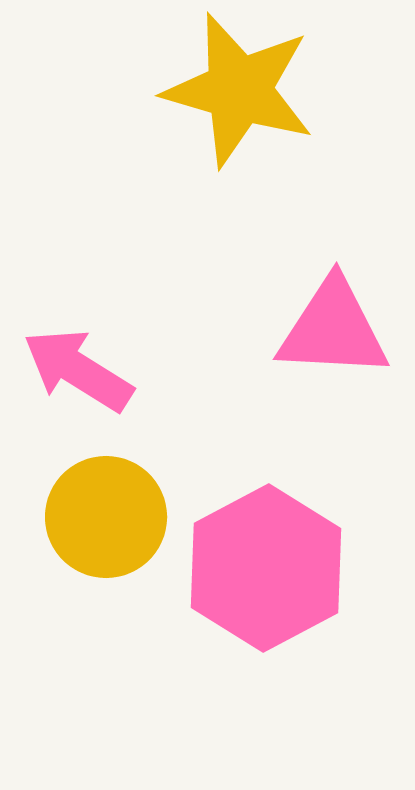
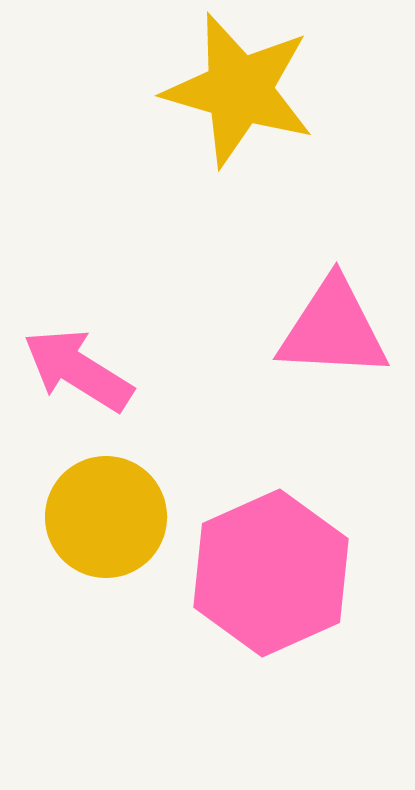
pink hexagon: moved 5 px right, 5 px down; rotated 4 degrees clockwise
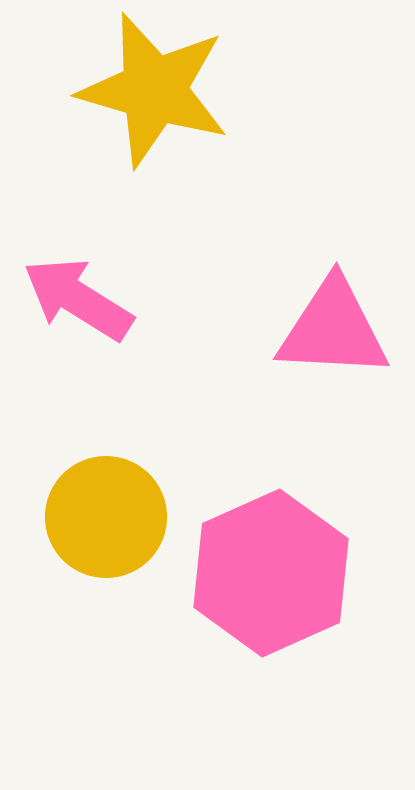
yellow star: moved 85 px left
pink arrow: moved 71 px up
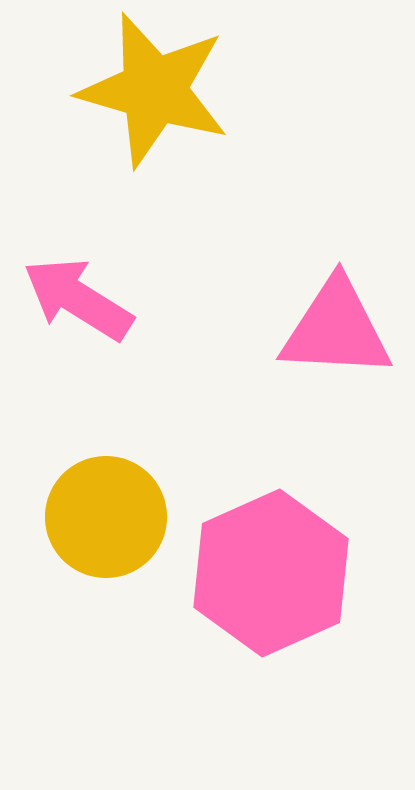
pink triangle: moved 3 px right
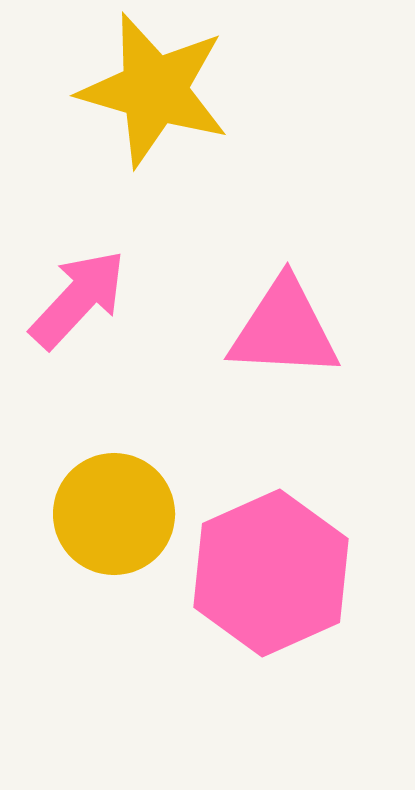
pink arrow: rotated 101 degrees clockwise
pink triangle: moved 52 px left
yellow circle: moved 8 px right, 3 px up
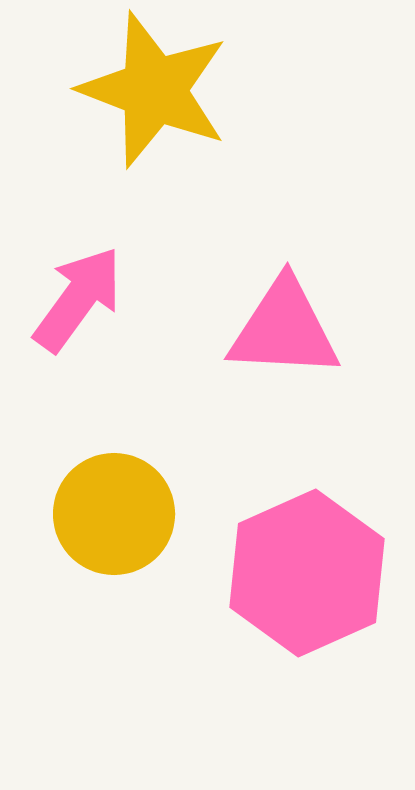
yellow star: rotated 5 degrees clockwise
pink arrow: rotated 7 degrees counterclockwise
pink hexagon: moved 36 px right
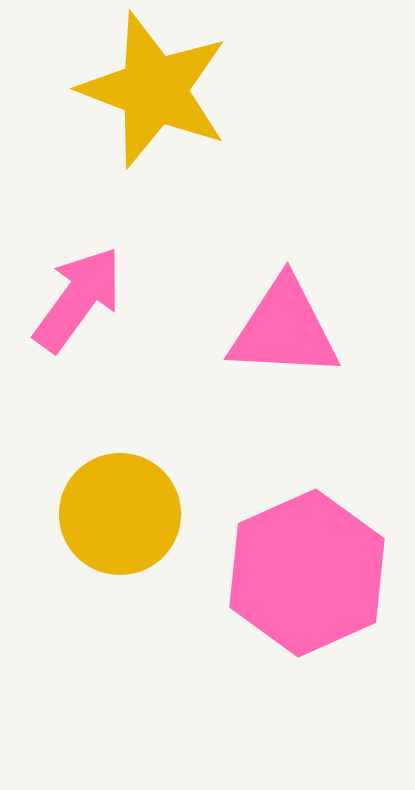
yellow circle: moved 6 px right
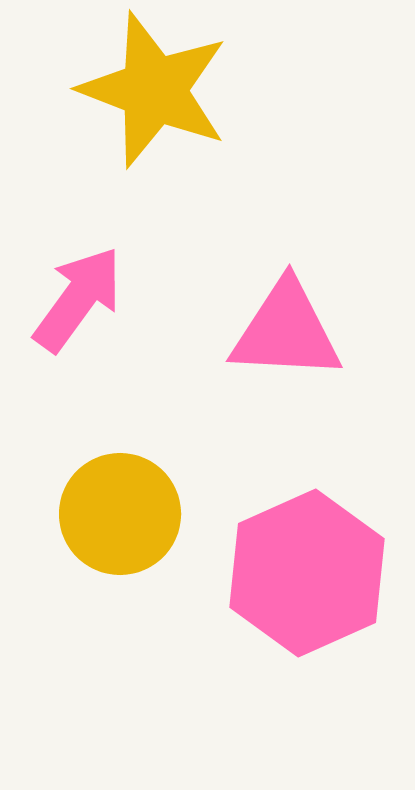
pink triangle: moved 2 px right, 2 px down
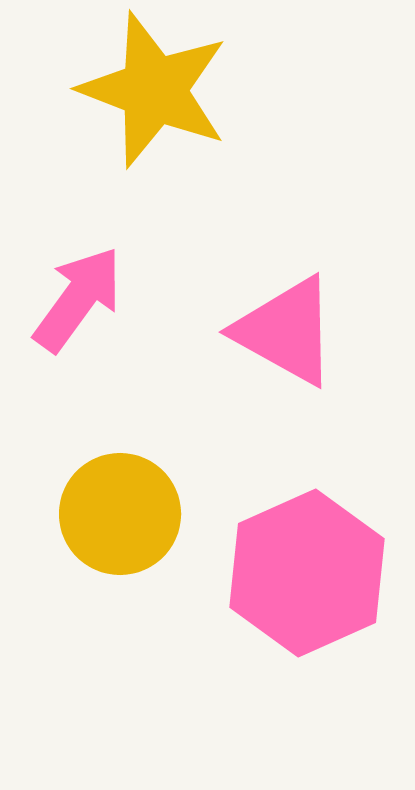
pink triangle: rotated 26 degrees clockwise
